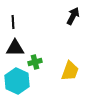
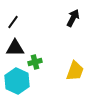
black arrow: moved 2 px down
black line: rotated 40 degrees clockwise
yellow trapezoid: moved 5 px right
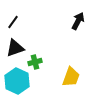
black arrow: moved 5 px right, 3 px down
black triangle: rotated 18 degrees counterclockwise
yellow trapezoid: moved 4 px left, 6 px down
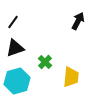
green cross: moved 10 px right; rotated 32 degrees counterclockwise
yellow trapezoid: rotated 15 degrees counterclockwise
cyan hexagon: rotated 20 degrees clockwise
